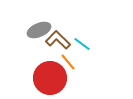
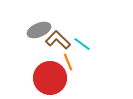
orange line: rotated 18 degrees clockwise
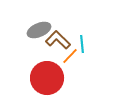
cyan line: rotated 48 degrees clockwise
orange line: moved 2 px right, 6 px up; rotated 66 degrees clockwise
red circle: moved 3 px left
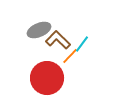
cyan line: rotated 42 degrees clockwise
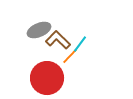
cyan line: moved 2 px left
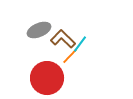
brown L-shape: moved 5 px right, 1 px up
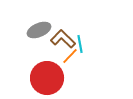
cyan line: rotated 48 degrees counterclockwise
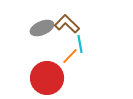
gray ellipse: moved 3 px right, 2 px up
brown L-shape: moved 4 px right, 15 px up
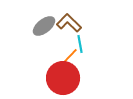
brown L-shape: moved 2 px right, 1 px up
gray ellipse: moved 2 px right, 2 px up; rotated 15 degrees counterclockwise
red circle: moved 16 px right
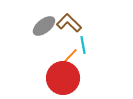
cyan line: moved 3 px right, 1 px down
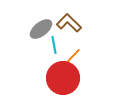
gray ellipse: moved 3 px left, 3 px down
cyan line: moved 29 px left
orange line: moved 3 px right
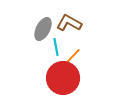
brown L-shape: rotated 15 degrees counterclockwise
gray ellipse: moved 2 px right; rotated 25 degrees counterclockwise
cyan line: moved 2 px right, 2 px down
